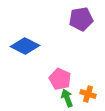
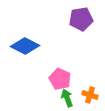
orange cross: moved 2 px right, 1 px down
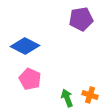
pink pentagon: moved 30 px left
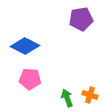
pink pentagon: rotated 20 degrees counterclockwise
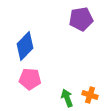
blue diamond: rotated 72 degrees counterclockwise
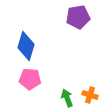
purple pentagon: moved 3 px left, 2 px up
blue diamond: moved 1 px right; rotated 28 degrees counterclockwise
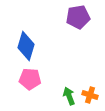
green arrow: moved 2 px right, 2 px up
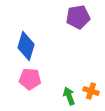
orange cross: moved 1 px right, 4 px up
